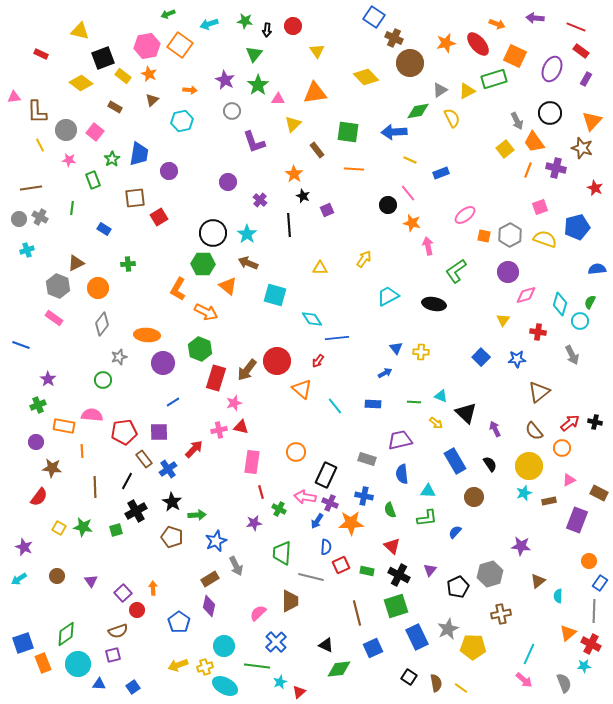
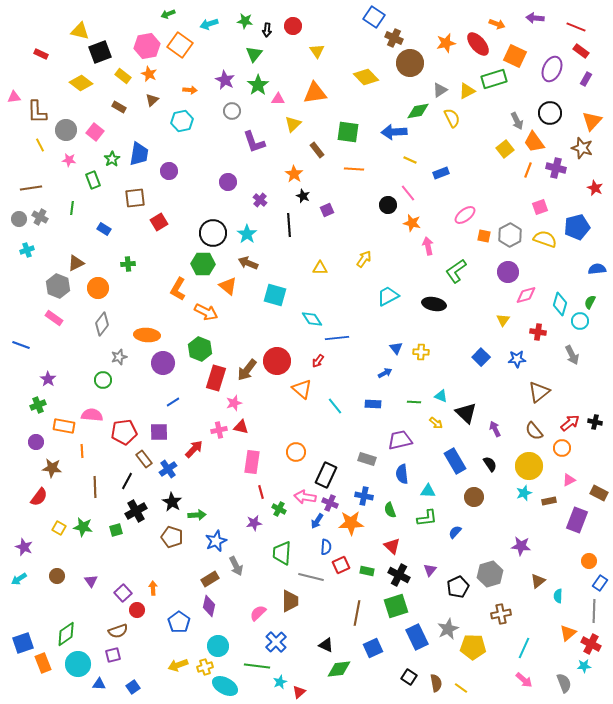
black square at (103, 58): moved 3 px left, 6 px up
brown rectangle at (115, 107): moved 4 px right
red square at (159, 217): moved 5 px down
brown line at (357, 613): rotated 25 degrees clockwise
cyan circle at (224, 646): moved 6 px left
cyan line at (529, 654): moved 5 px left, 6 px up
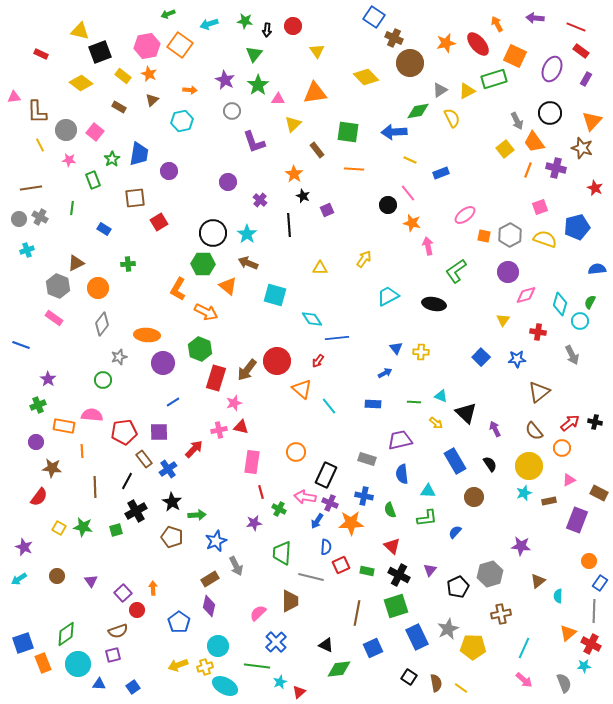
orange arrow at (497, 24): rotated 140 degrees counterclockwise
cyan line at (335, 406): moved 6 px left
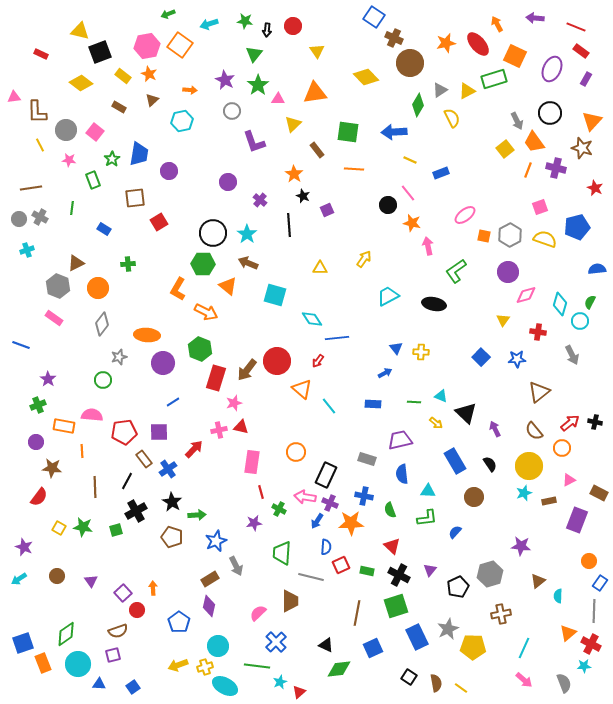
green diamond at (418, 111): moved 6 px up; rotated 50 degrees counterclockwise
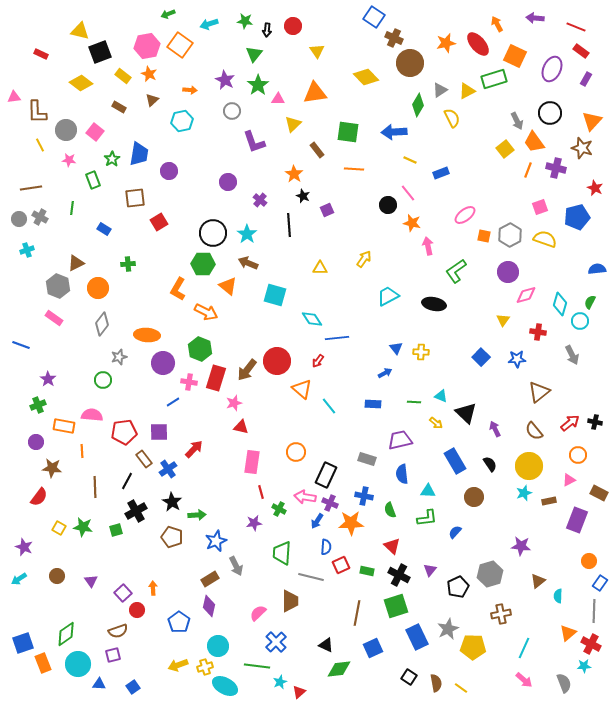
blue pentagon at (577, 227): moved 10 px up
pink cross at (219, 430): moved 30 px left, 48 px up; rotated 21 degrees clockwise
orange circle at (562, 448): moved 16 px right, 7 px down
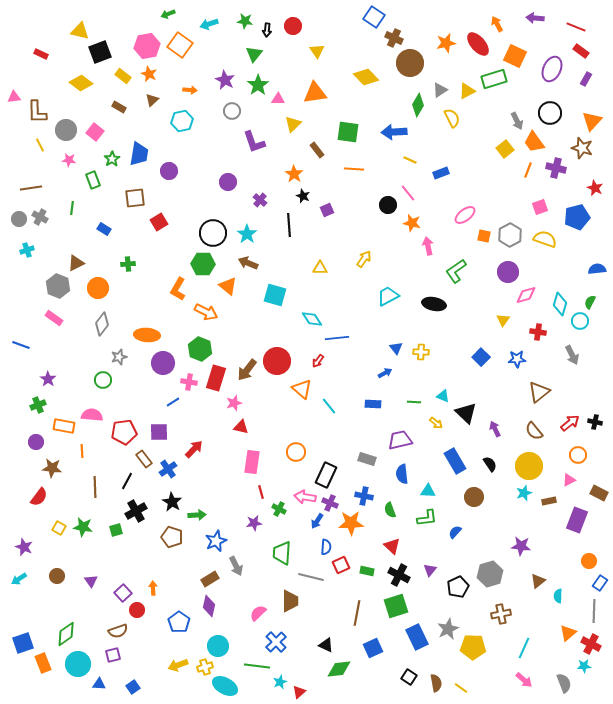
cyan triangle at (441, 396): moved 2 px right
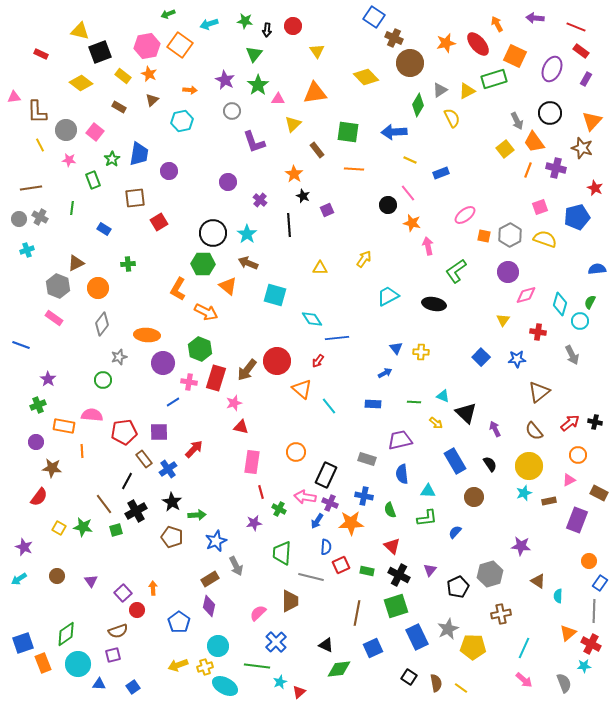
brown line at (95, 487): moved 9 px right, 17 px down; rotated 35 degrees counterclockwise
brown triangle at (538, 581): rotated 49 degrees counterclockwise
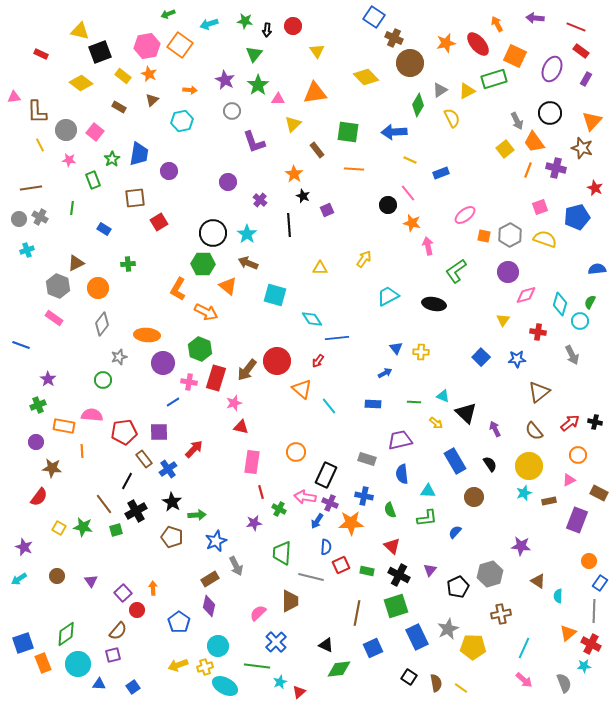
brown semicircle at (118, 631): rotated 30 degrees counterclockwise
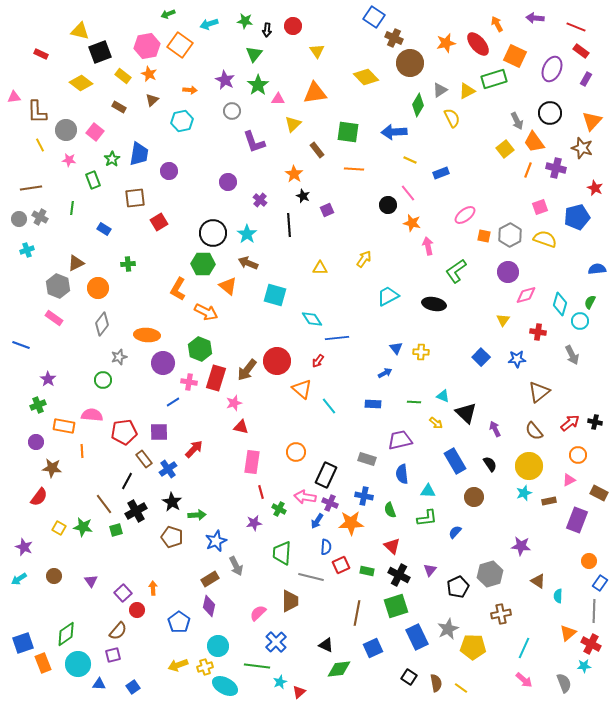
brown circle at (57, 576): moved 3 px left
